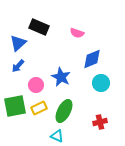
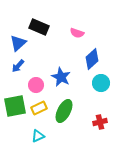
blue diamond: rotated 20 degrees counterclockwise
cyan triangle: moved 19 px left; rotated 48 degrees counterclockwise
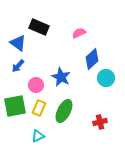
pink semicircle: moved 2 px right; rotated 136 degrees clockwise
blue triangle: rotated 42 degrees counterclockwise
cyan circle: moved 5 px right, 5 px up
yellow rectangle: rotated 42 degrees counterclockwise
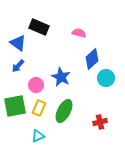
pink semicircle: rotated 40 degrees clockwise
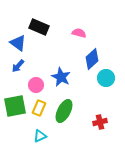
cyan triangle: moved 2 px right
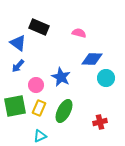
blue diamond: rotated 45 degrees clockwise
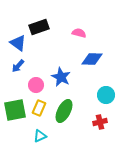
black rectangle: rotated 42 degrees counterclockwise
cyan circle: moved 17 px down
green square: moved 4 px down
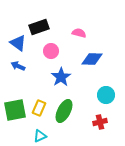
blue arrow: rotated 72 degrees clockwise
blue star: rotated 12 degrees clockwise
pink circle: moved 15 px right, 34 px up
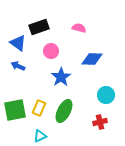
pink semicircle: moved 5 px up
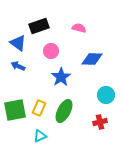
black rectangle: moved 1 px up
